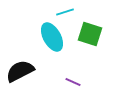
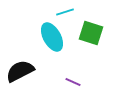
green square: moved 1 px right, 1 px up
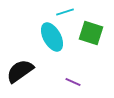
black semicircle: rotated 8 degrees counterclockwise
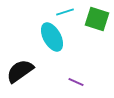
green square: moved 6 px right, 14 px up
purple line: moved 3 px right
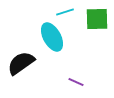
green square: rotated 20 degrees counterclockwise
black semicircle: moved 1 px right, 8 px up
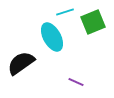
green square: moved 4 px left, 3 px down; rotated 20 degrees counterclockwise
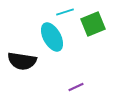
green square: moved 2 px down
black semicircle: moved 1 px right, 2 px up; rotated 136 degrees counterclockwise
purple line: moved 5 px down; rotated 49 degrees counterclockwise
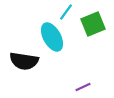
cyan line: moved 1 px right; rotated 36 degrees counterclockwise
black semicircle: moved 2 px right
purple line: moved 7 px right
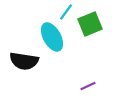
green square: moved 3 px left
purple line: moved 5 px right, 1 px up
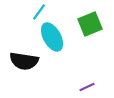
cyan line: moved 27 px left
purple line: moved 1 px left, 1 px down
